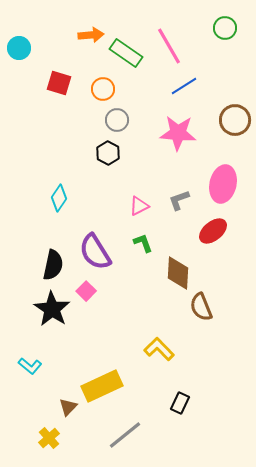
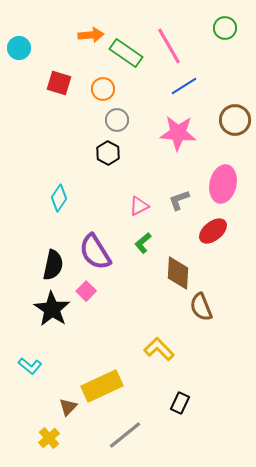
green L-shape: rotated 110 degrees counterclockwise
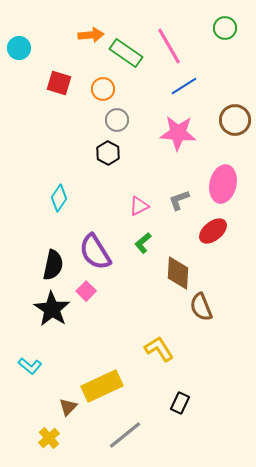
yellow L-shape: rotated 12 degrees clockwise
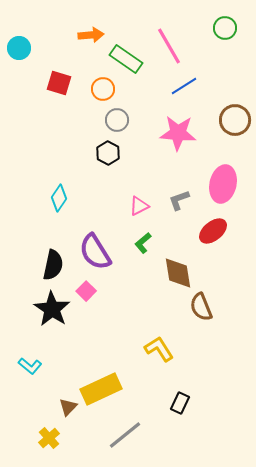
green rectangle: moved 6 px down
brown diamond: rotated 12 degrees counterclockwise
yellow rectangle: moved 1 px left, 3 px down
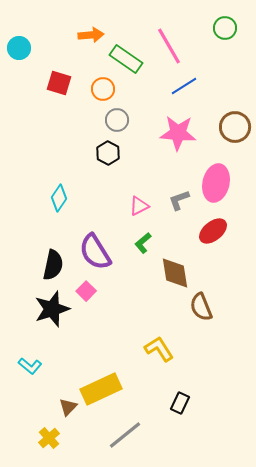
brown circle: moved 7 px down
pink ellipse: moved 7 px left, 1 px up
brown diamond: moved 3 px left
black star: rotated 21 degrees clockwise
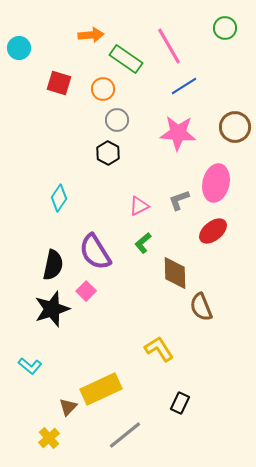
brown diamond: rotated 8 degrees clockwise
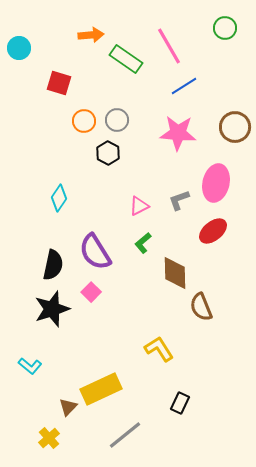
orange circle: moved 19 px left, 32 px down
pink square: moved 5 px right, 1 px down
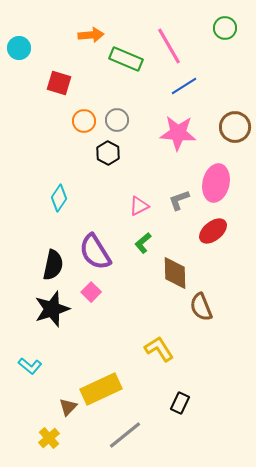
green rectangle: rotated 12 degrees counterclockwise
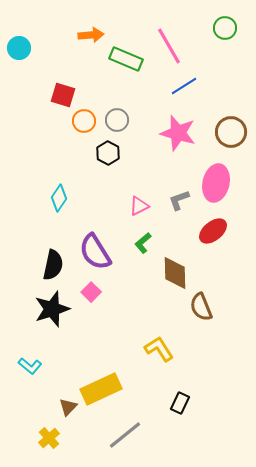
red square: moved 4 px right, 12 px down
brown circle: moved 4 px left, 5 px down
pink star: rotated 12 degrees clockwise
